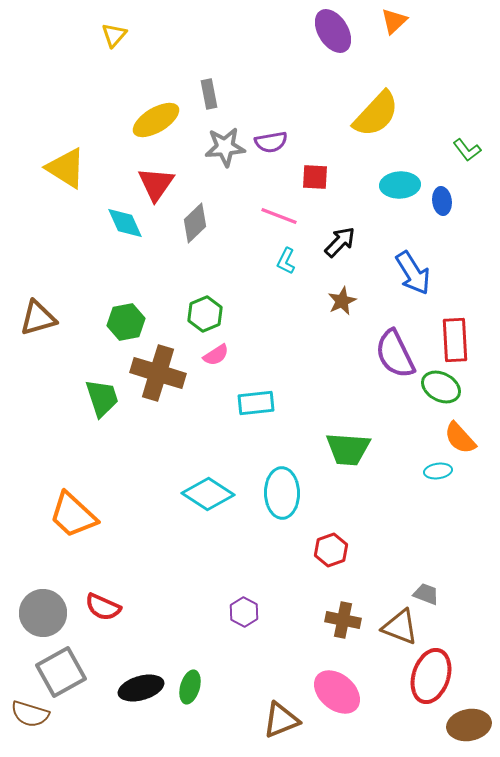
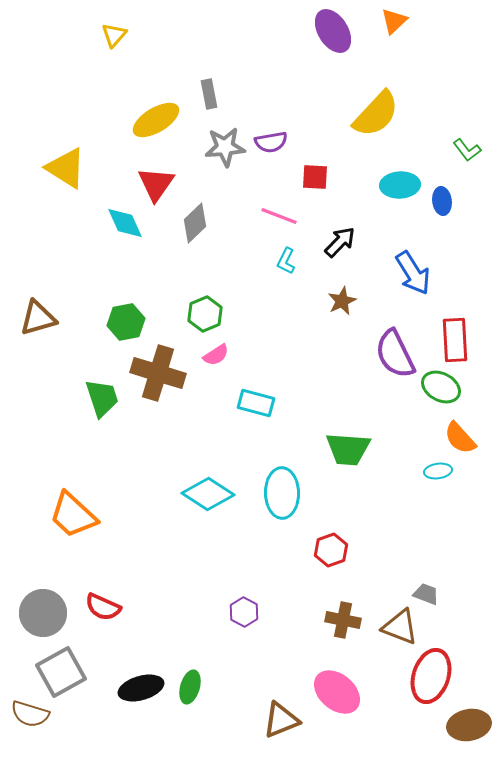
cyan rectangle at (256, 403): rotated 21 degrees clockwise
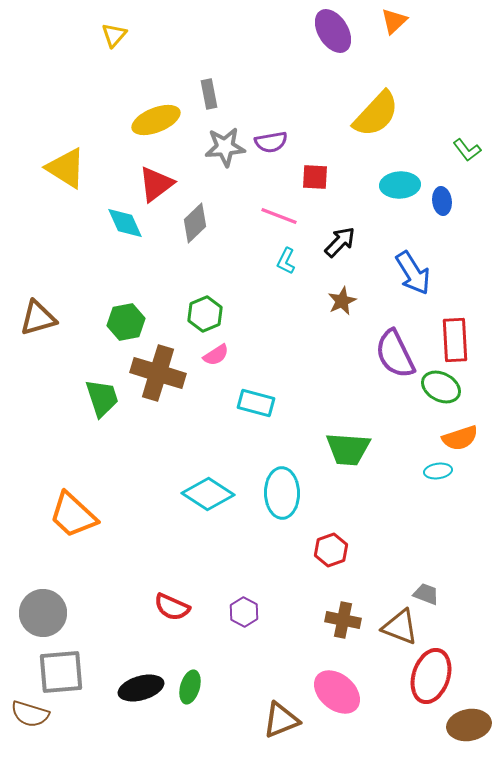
yellow ellipse at (156, 120): rotated 9 degrees clockwise
red triangle at (156, 184): rotated 18 degrees clockwise
orange semicircle at (460, 438): rotated 66 degrees counterclockwise
red semicircle at (103, 607): moved 69 px right
gray square at (61, 672): rotated 24 degrees clockwise
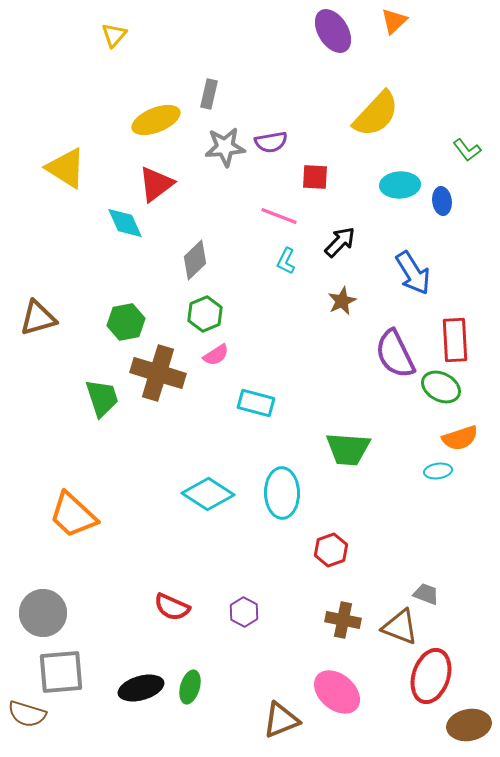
gray rectangle at (209, 94): rotated 24 degrees clockwise
gray diamond at (195, 223): moved 37 px down
brown semicircle at (30, 714): moved 3 px left
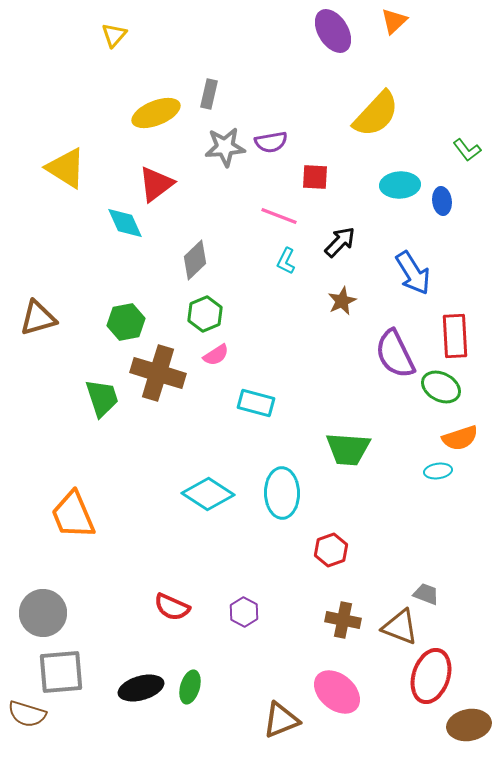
yellow ellipse at (156, 120): moved 7 px up
red rectangle at (455, 340): moved 4 px up
orange trapezoid at (73, 515): rotated 24 degrees clockwise
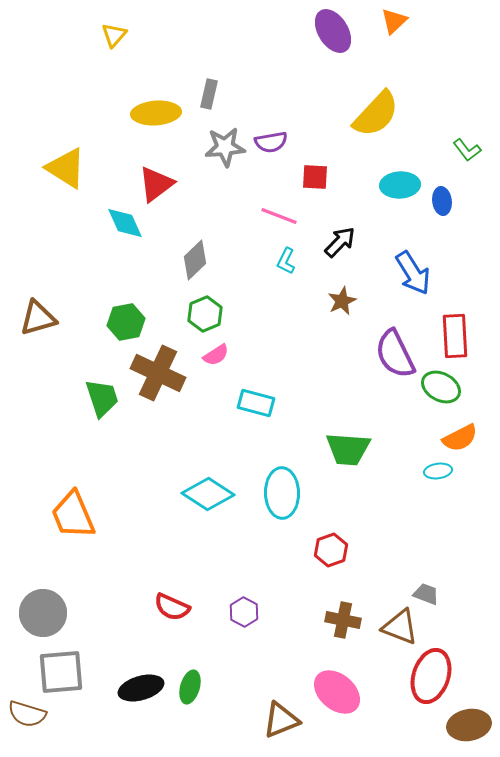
yellow ellipse at (156, 113): rotated 18 degrees clockwise
brown cross at (158, 373): rotated 8 degrees clockwise
orange semicircle at (460, 438): rotated 9 degrees counterclockwise
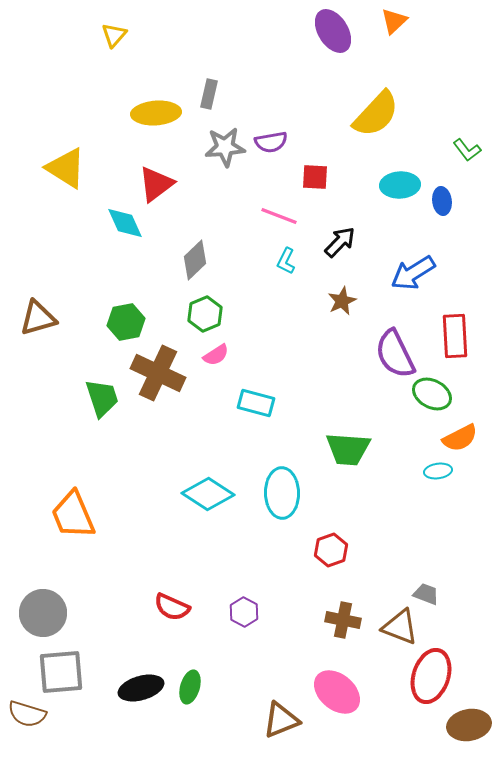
blue arrow at (413, 273): rotated 90 degrees clockwise
green ellipse at (441, 387): moved 9 px left, 7 px down
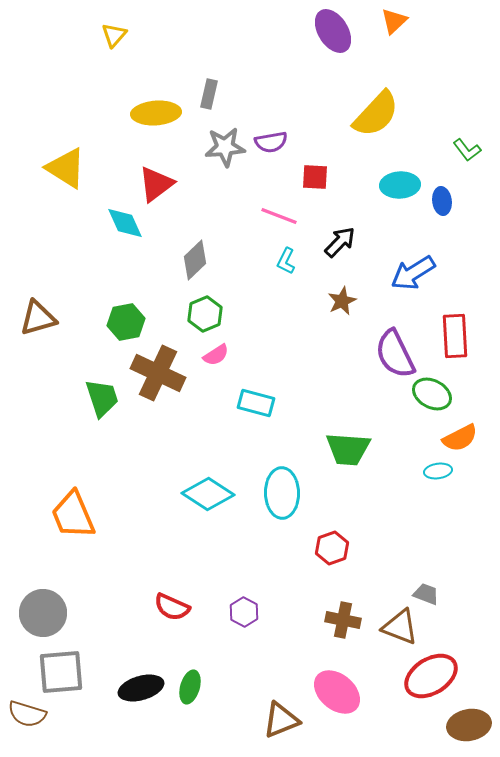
red hexagon at (331, 550): moved 1 px right, 2 px up
red ellipse at (431, 676): rotated 40 degrees clockwise
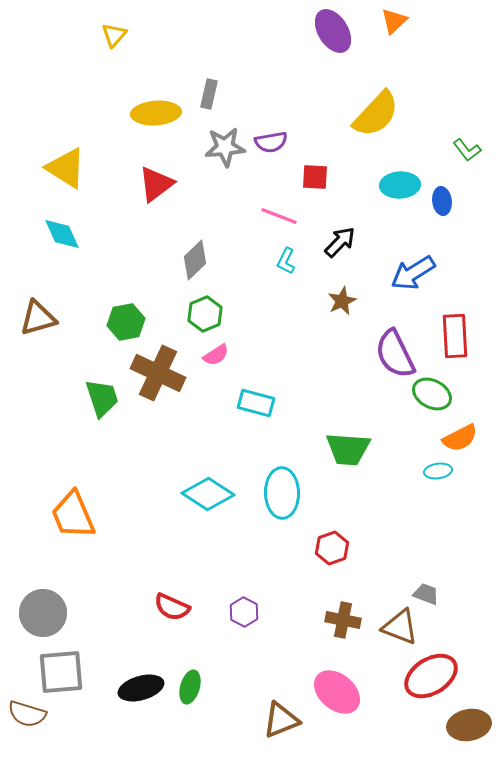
cyan diamond at (125, 223): moved 63 px left, 11 px down
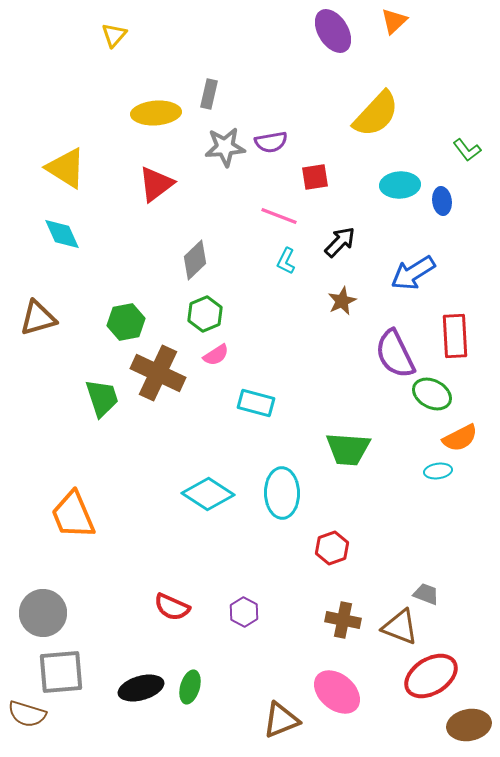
red square at (315, 177): rotated 12 degrees counterclockwise
